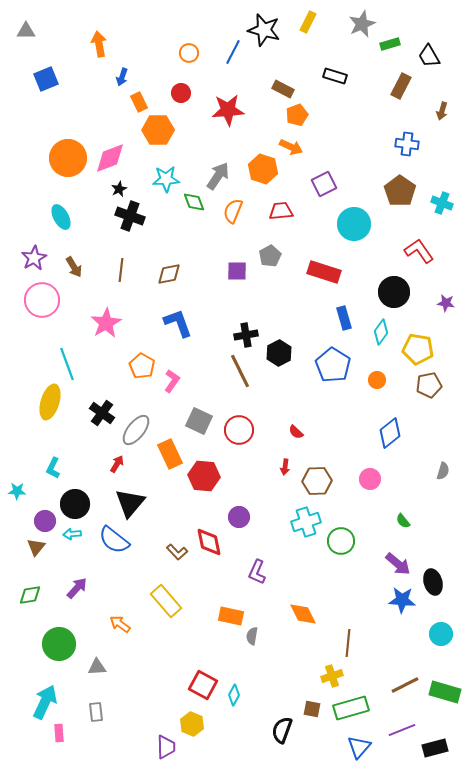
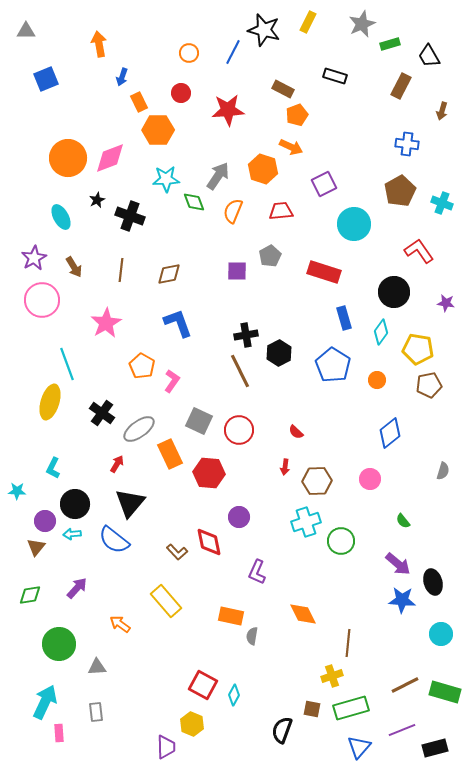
black star at (119, 189): moved 22 px left, 11 px down
brown pentagon at (400, 191): rotated 8 degrees clockwise
gray ellipse at (136, 430): moved 3 px right, 1 px up; rotated 16 degrees clockwise
red hexagon at (204, 476): moved 5 px right, 3 px up
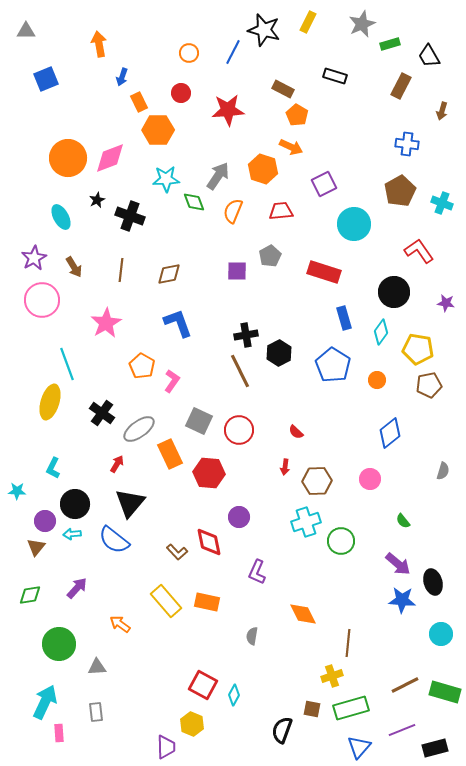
orange pentagon at (297, 115): rotated 20 degrees counterclockwise
orange rectangle at (231, 616): moved 24 px left, 14 px up
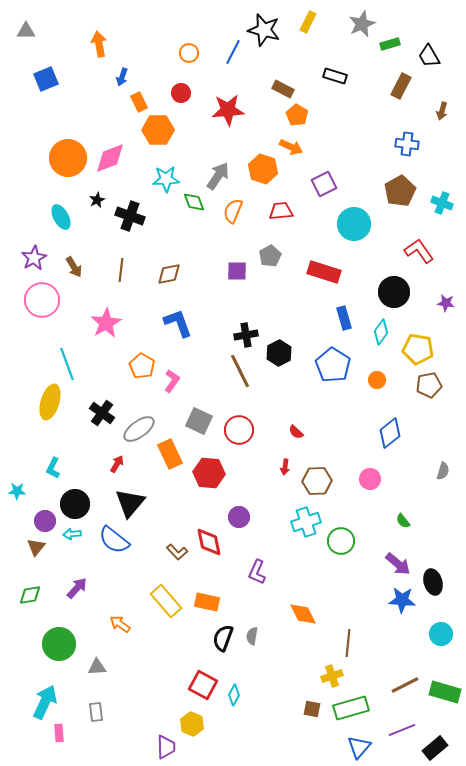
black semicircle at (282, 730): moved 59 px left, 92 px up
black rectangle at (435, 748): rotated 25 degrees counterclockwise
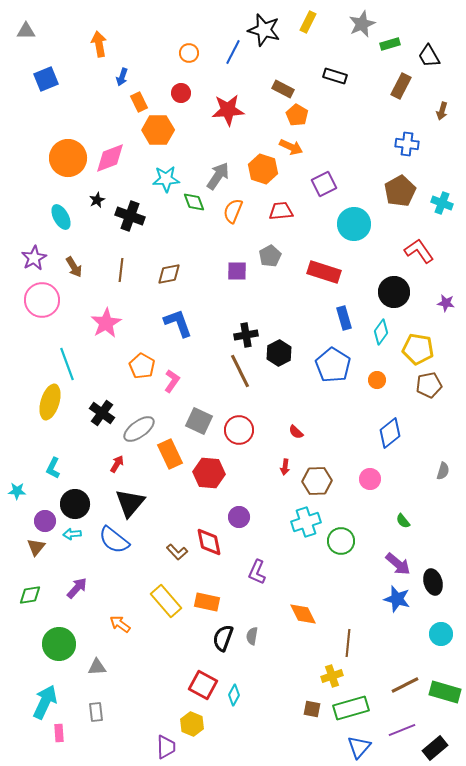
blue star at (402, 600): moved 5 px left, 1 px up; rotated 12 degrees clockwise
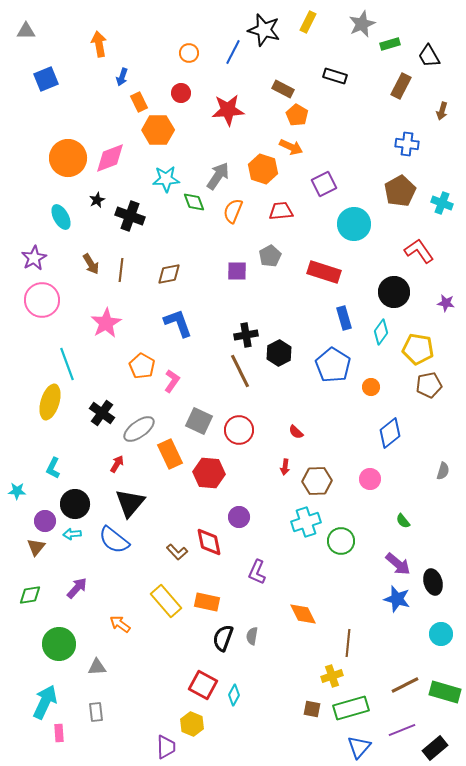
brown arrow at (74, 267): moved 17 px right, 3 px up
orange circle at (377, 380): moved 6 px left, 7 px down
